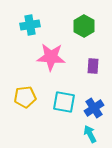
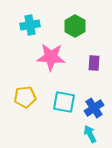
green hexagon: moved 9 px left
purple rectangle: moved 1 px right, 3 px up
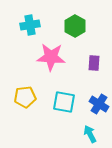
blue cross: moved 5 px right, 4 px up; rotated 24 degrees counterclockwise
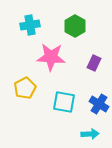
purple rectangle: rotated 21 degrees clockwise
yellow pentagon: moved 9 px up; rotated 20 degrees counterclockwise
cyan arrow: rotated 114 degrees clockwise
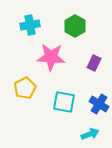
cyan arrow: rotated 18 degrees counterclockwise
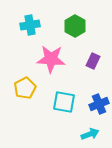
pink star: moved 2 px down
purple rectangle: moved 1 px left, 2 px up
blue cross: rotated 36 degrees clockwise
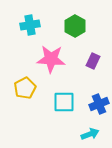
cyan square: rotated 10 degrees counterclockwise
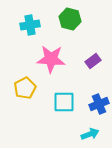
green hexagon: moved 5 px left, 7 px up; rotated 15 degrees counterclockwise
purple rectangle: rotated 28 degrees clockwise
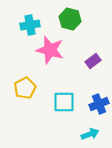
pink star: moved 1 px left, 9 px up; rotated 12 degrees clockwise
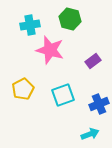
yellow pentagon: moved 2 px left, 1 px down
cyan square: moved 1 px left, 7 px up; rotated 20 degrees counterclockwise
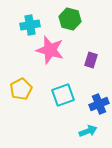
purple rectangle: moved 2 px left, 1 px up; rotated 35 degrees counterclockwise
yellow pentagon: moved 2 px left
cyan arrow: moved 2 px left, 3 px up
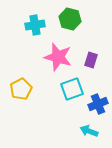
cyan cross: moved 5 px right
pink star: moved 8 px right, 7 px down
cyan square: moved 9 px right, 6 px up
blue cross: moved 1 px left
cyan arrow: moved 1 px right; rotated 138 degrees counterclockwise
